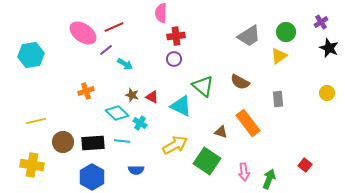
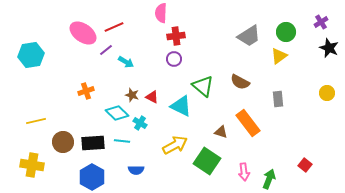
cyan arrow: moved 1 px right, 2 px up
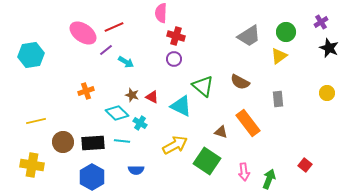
red cross: rotated 24 degrees clockwise
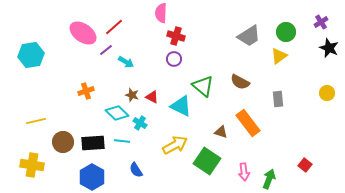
red line: rotated 18 degrees counterclockwise
blue semicircle: rotated 56 degrees clockwise
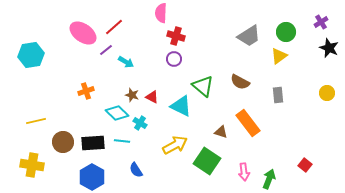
gray rectangle: moved 4 px up
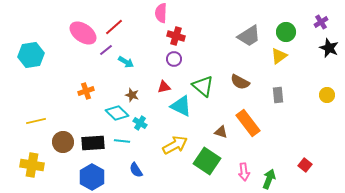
yellow circle: moved 2 px down
red triangle: moved 12 px right, 10 px up; rotated 40 degrees counterclockwise
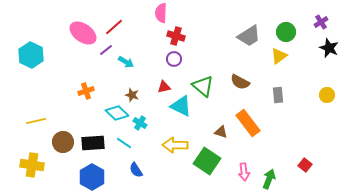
cyan hexagon: rotated 25 degrees counterclockwise
cyan line: moved 2 px right, 2 px down; rotated 28 degrees clockwise
yellow arrow: rotated 150 degrees counterclockwise
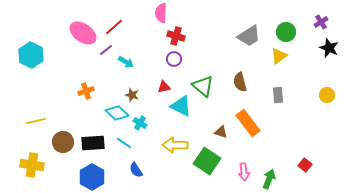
brown semicircle: rotated 48 degrees clockwise
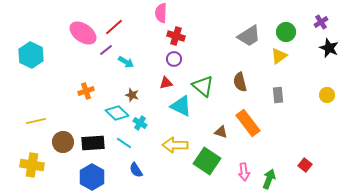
red triangle: moved 2 px right, 4 px up
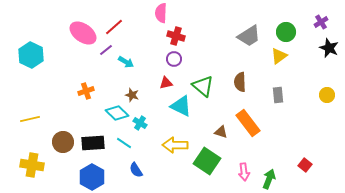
brown semicircle: rotated 12 degrees clockwise
yellow line: moved 6 px left, 2 px up
